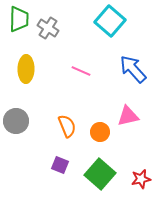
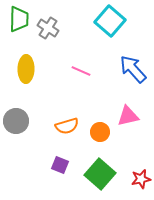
orange semicircle: rotated 95 degrees clockwise
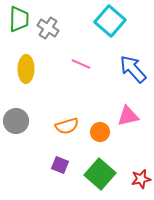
pink line: moved 7 px up
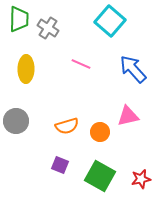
green square: moved 2 px down; rotated 12 degrees counterclockwise
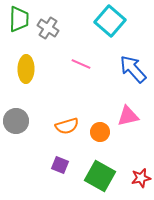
red star: moved 1 px up
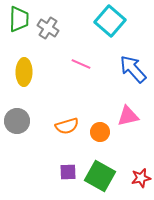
yellow ellipse: moved 2 px left, 3 px down
gray circle: moved 1 px right
purple square: moved 8 px right, 7 px down; rotated 24 degrees counterclockwise
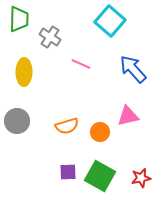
gray cross: moved 2 px right, 9 px down
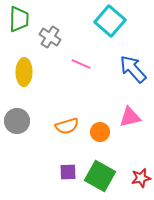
pink triangle: moved 2 px right, 1 px down
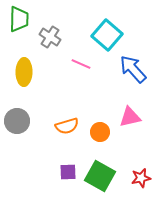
cyan square: moved 3 px left, 14 px down
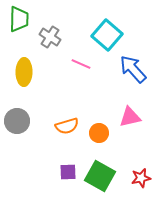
orange circle: moved 1 px left, 1 px down
